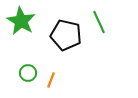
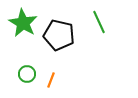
green star: moved 2 px right, 2 px down
black pentagon: moved 7 px left
green circle: moved 1 px left, 1 px down
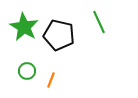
green star: moved 1 px right, 4 px down
green circle: moved 3 px up
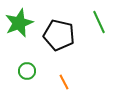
green star: moved 5 px left, 4 px up; rotated 20 degrees clockwise
orange line: moved 13 px right, 2 px down; rotated 49 degrees counterclockwise
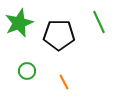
black pentagon: rotated 12 degrees counterclockwise
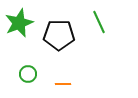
green circle: moved 1 px right, 3 px down
orange line: moved 1 px left, 2 px down; rotated 63 degrees counterclockwise
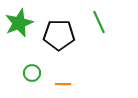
green circle: moved 4 px right, 1 px up
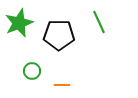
green circle: moved 2 px up
orange line: moved 1 px left, 1 px down
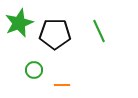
green line: moved 9 px down
black pentagon: moved 4 px left, 1 px up
green circle: moved 2 px right, 1 px up
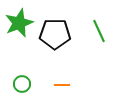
green circle: moved 12 px left, 14 px down
